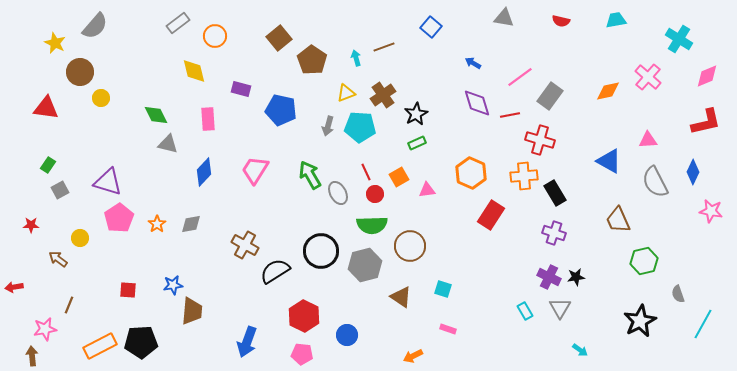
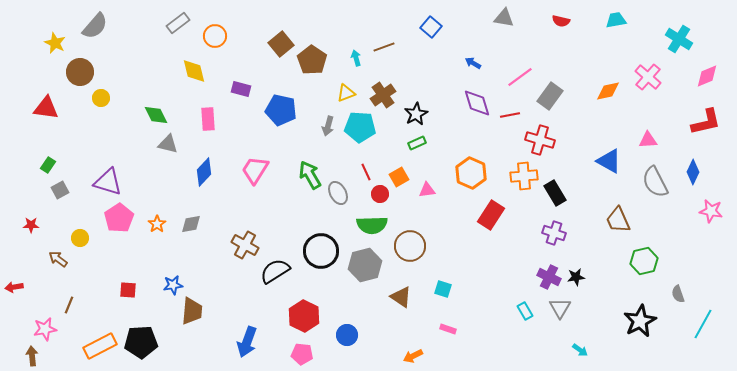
brown square at (279, 38): moved 2 px right, 6 px down
red circle at (375, 194): moved 5 px right
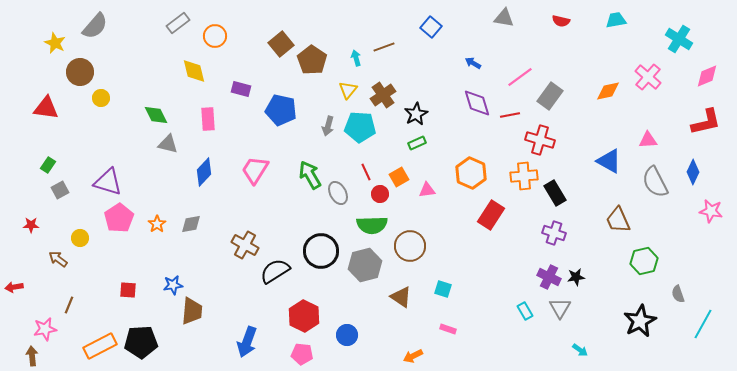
yellow triangle at (346, 93): moved 2 px right, 3 px up; rotated 30 degrees counterclockwise
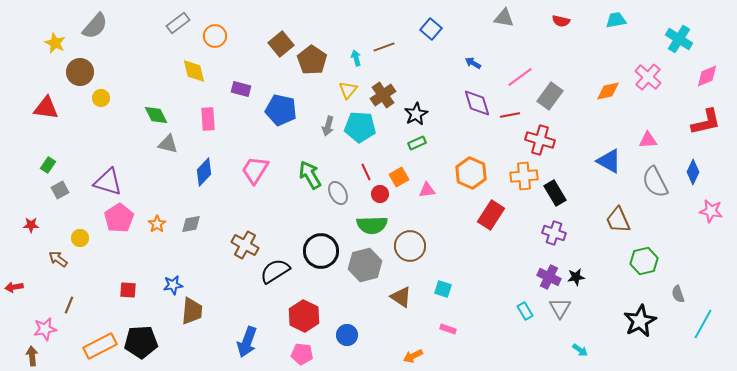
blue square at (431, 27): moved 2 px down
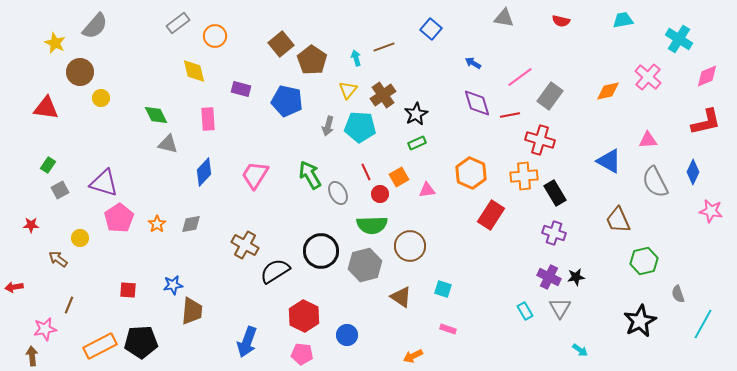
cyan trapezoid at (616, 20): moved 7 px right
blue pentagon at (281, 110): moved 6 px right, 9 px up
pink trapezoid at (255, 170): moved 5 px down
purple triangle at (108, 182): moved 4 px left, 1 px down
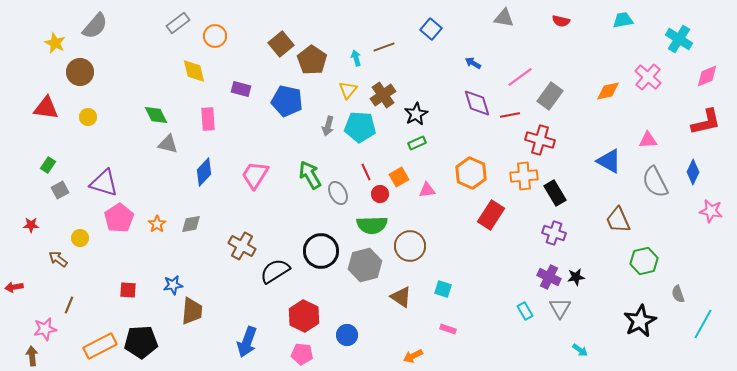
yellow circle at (101, 98): moved 13 px left, 19 px down
brown cross at (245, 245): moved 3 px left, 1 px down
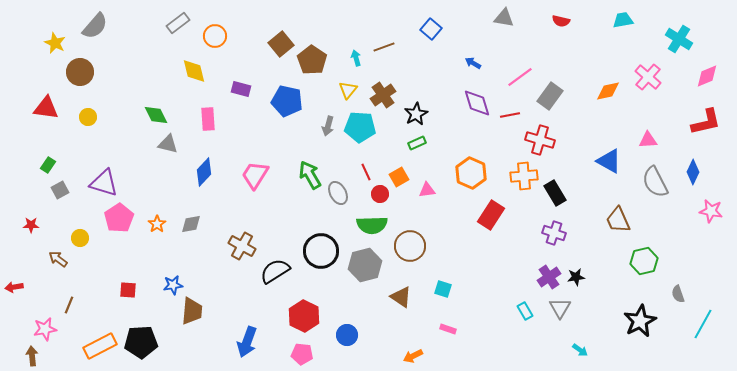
purple cross at (549, 277): rotated 30 degrees clockwise
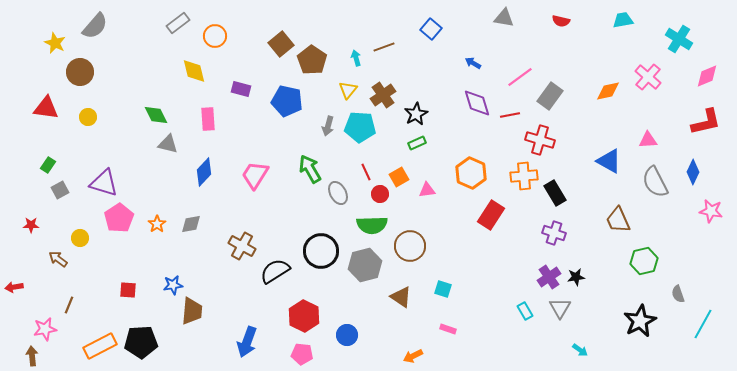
green arrow at (310, 175): moved 6 px up
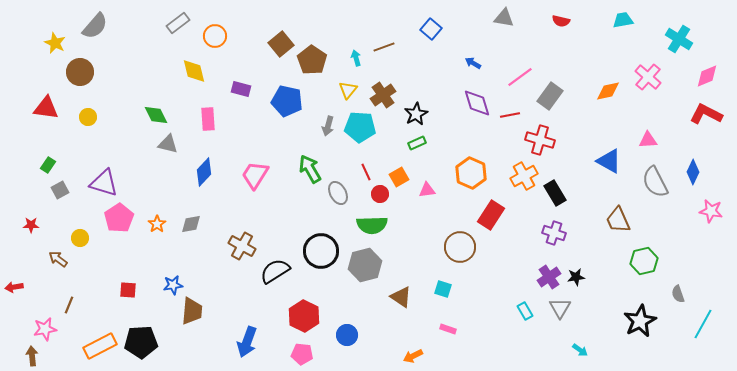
red L-shape at (706, 122): moved 8 px up; rotated 140 degrees counterclockwise
orange cross at (524, 176): rotated 24 degrees counterclockwise
brown circle at (410, 246): moved 50 px right, 1 px down
